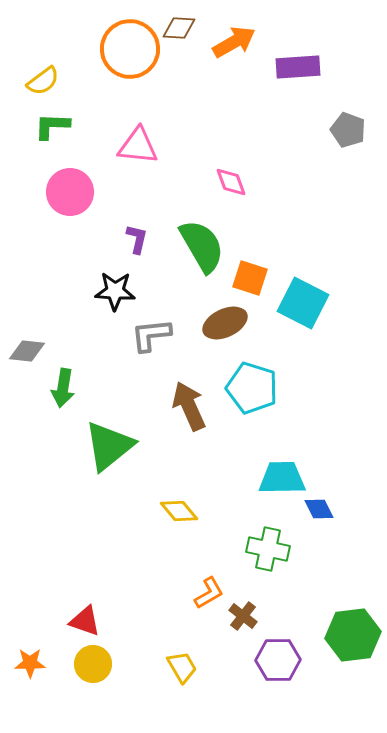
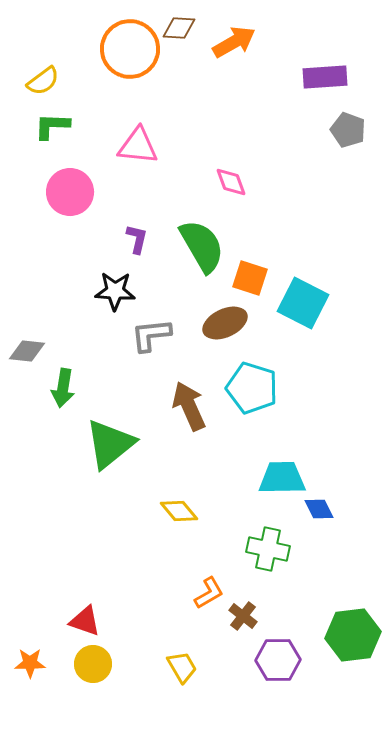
purple rectangle: moved 27 px right, 10 px down
green triangle: moved 1 px right, 2 px up
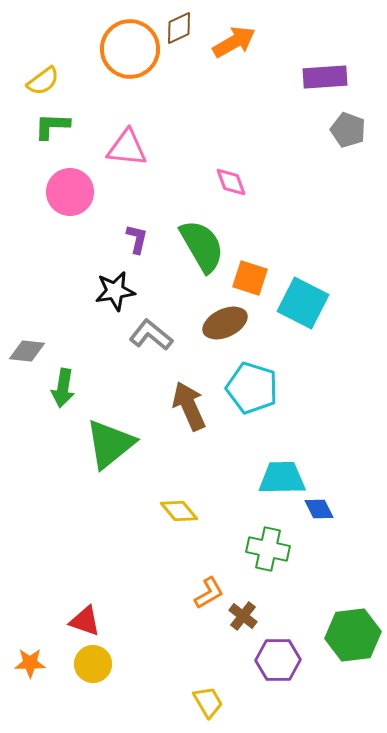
brown diamond: rotated 28 degrees counterclockwise
pink triangle: moved 11 px left, 2 px down
black star: rotated 12 degrees counterclockwise
gray L-shape: rotated 45 degrees clockwise
yellow trapezoid: moved 26 px right, 35 px down
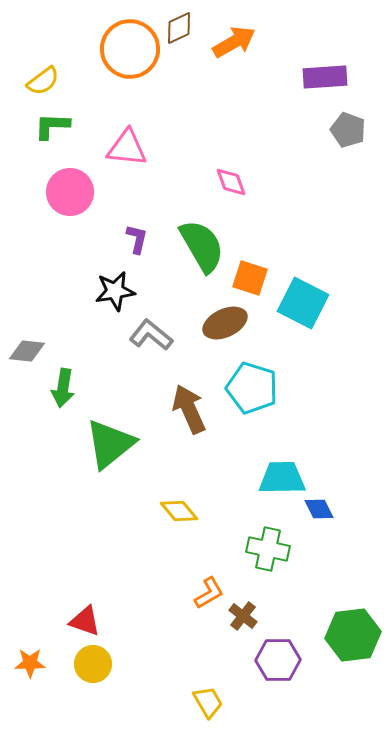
brown arrow: moved 3 px down
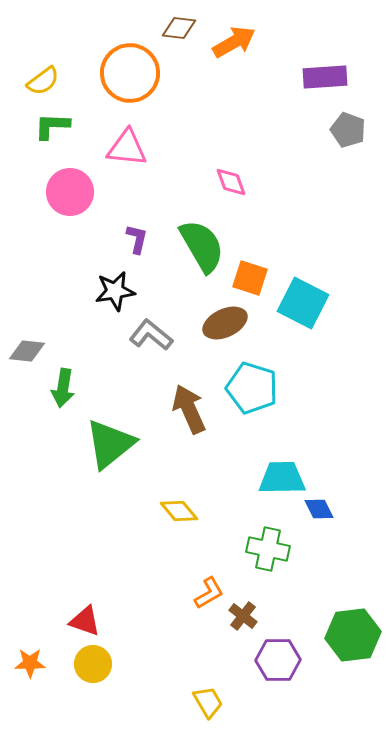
brown diamond: rotated 32 degrees clockwise
orange circle: moved 24 px down
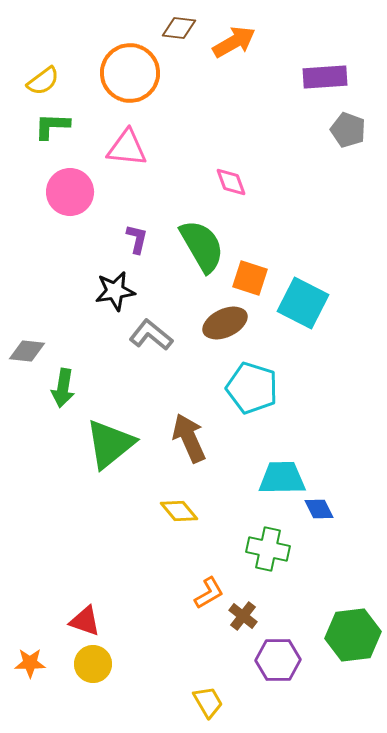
brown arrow: moved 29 px down
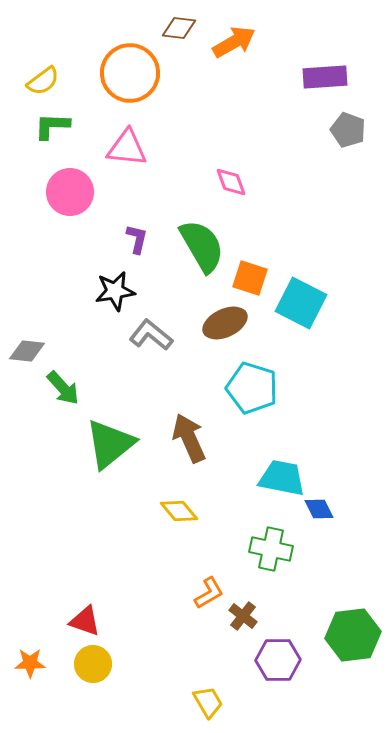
cyan square: moved 2 px left
green arrow: rotated 51 degrees counterclockwise
cyan trapezoid: rotated 12 degrees clockwise
green cross: moved 3 px right
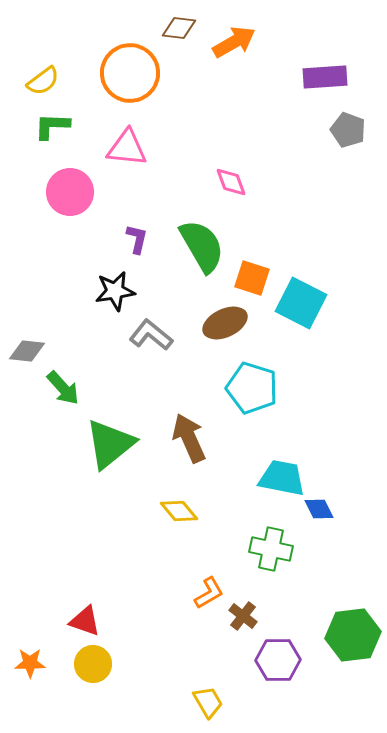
orange square: moved 2 px right
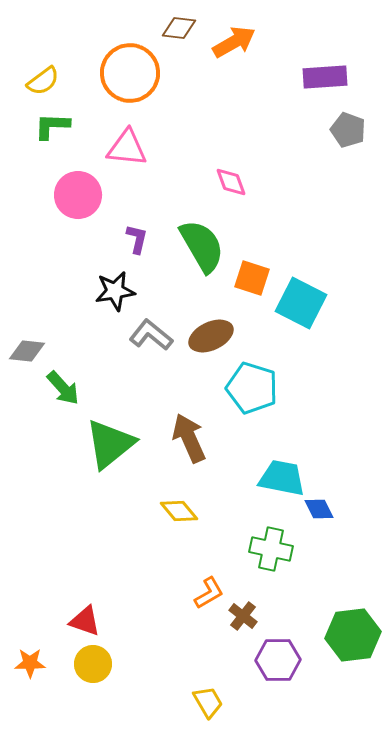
pink circle: moved 8 px right, 3 px down
brown ellipse: moved 14 px left, 13 px down
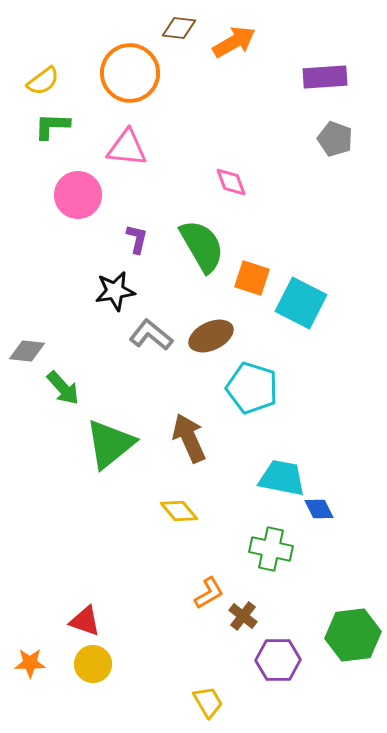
gray pentagon: moved 13 px left, 9 px down
